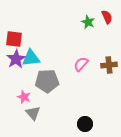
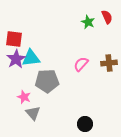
brown cross: moved 2 px up
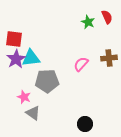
brown cross: moved 5 px up
gray triangle: rotated 14 degrees counterclockwise
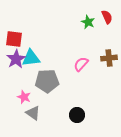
black circle: moved 8 px left, 9 px up
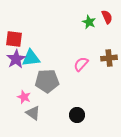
green star: moved 1 px right
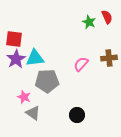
cyan triangle: moved 4 px right
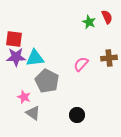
purple star: moved 2 px up; rotated 30 degrees clockwise
gray pentagon: rotated 30 degrees clockwise
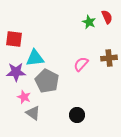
purple star: moved 15 px down
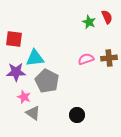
pink semicircle: moved 5 px right, 5 px up; rotated 28 degrees clockwise
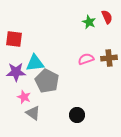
cyan triangle: moved 5 px down
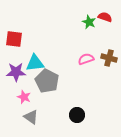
red semicircle: moved 2 px left; rotated 48 degrees counterclockwise
brown cross: rotated 21 degrees clockwise
gray triangle: moved 2 px left, 4 px down
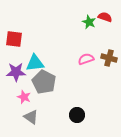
gray pentagon: moved 3 px left, 1 px down
